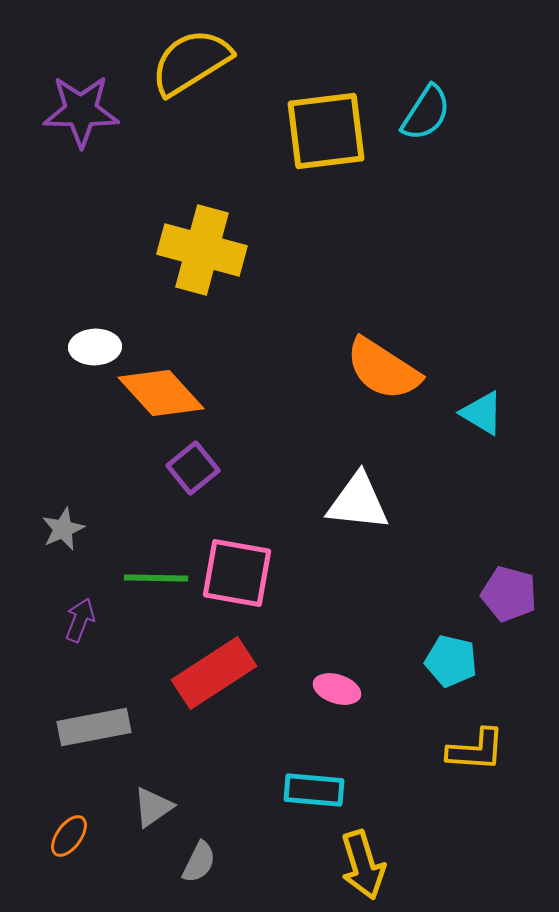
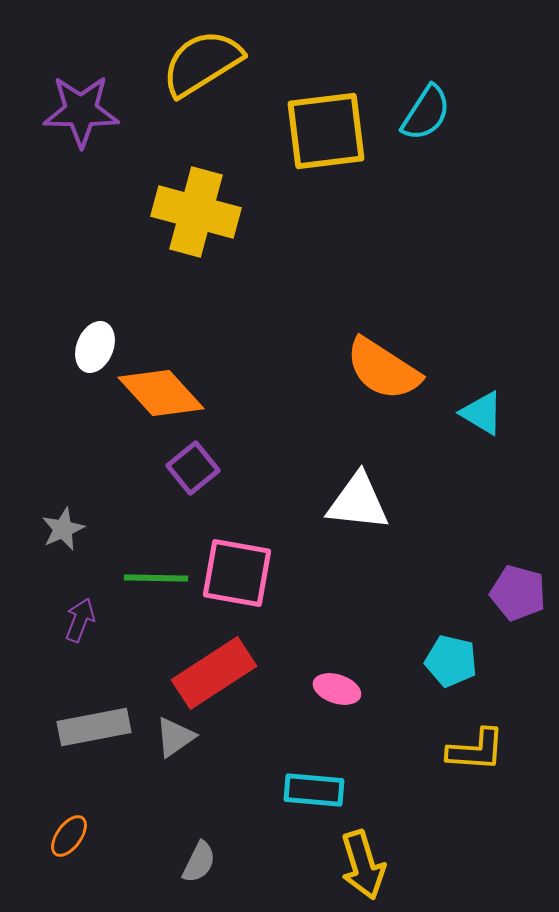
yellow semicircle: moved 11 px right, 1 px down
yellow cross: moved 6 px left, 38 px up
white ellipse: rotated 66 degrees counterclockwise
purple pentagon: moved 9 px right, 1 px up
gray triangle: moved 22 px right, 70 px up
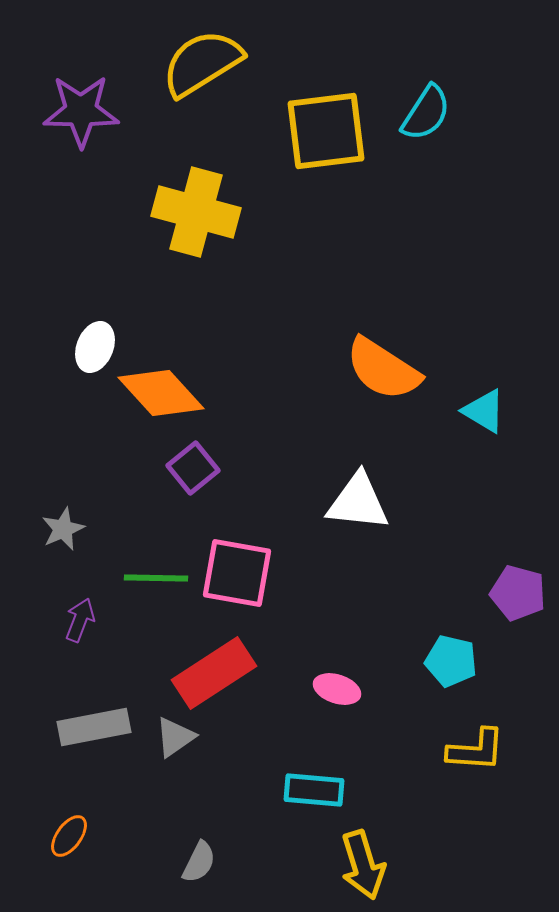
cyan triangle: moved 2 px right, 2 px up
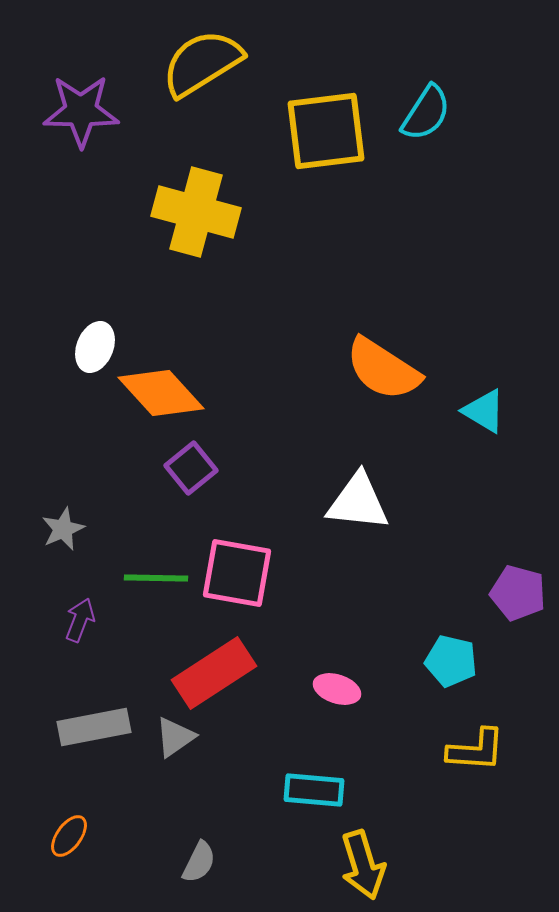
purple square: moved 2 px left
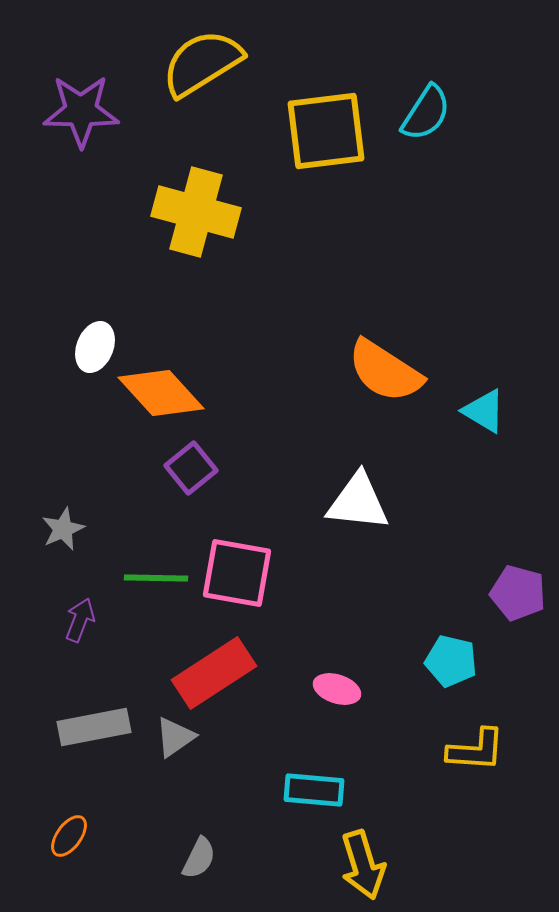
orange semicircle: moved 2 px right, 2 px down
gray semicircle: moved 4 px up
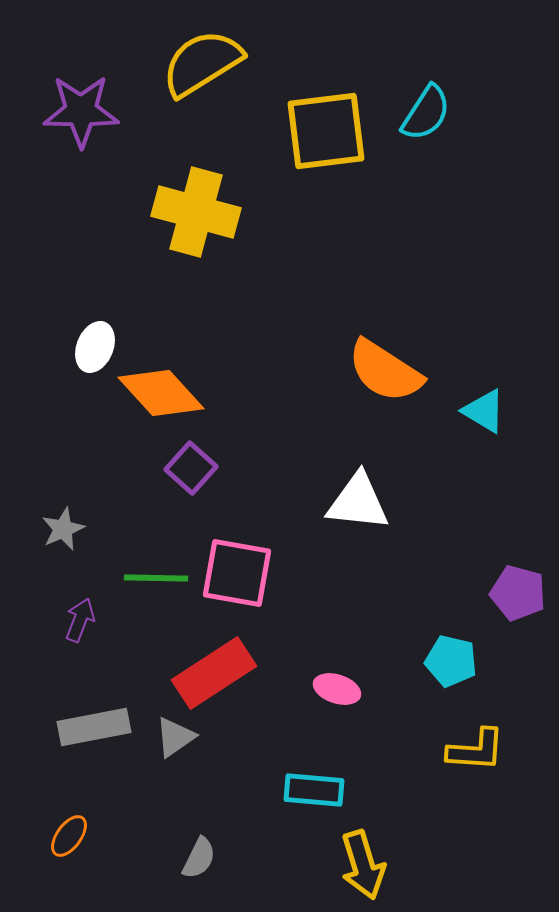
purple square: rotated 9 degrees counterclockwise
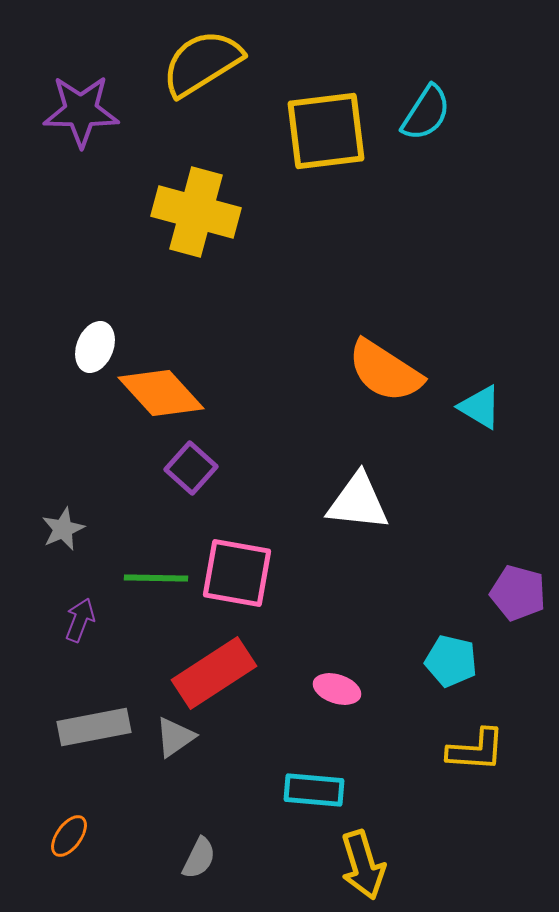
cyan triangle: moved 4 px left, 4 px up
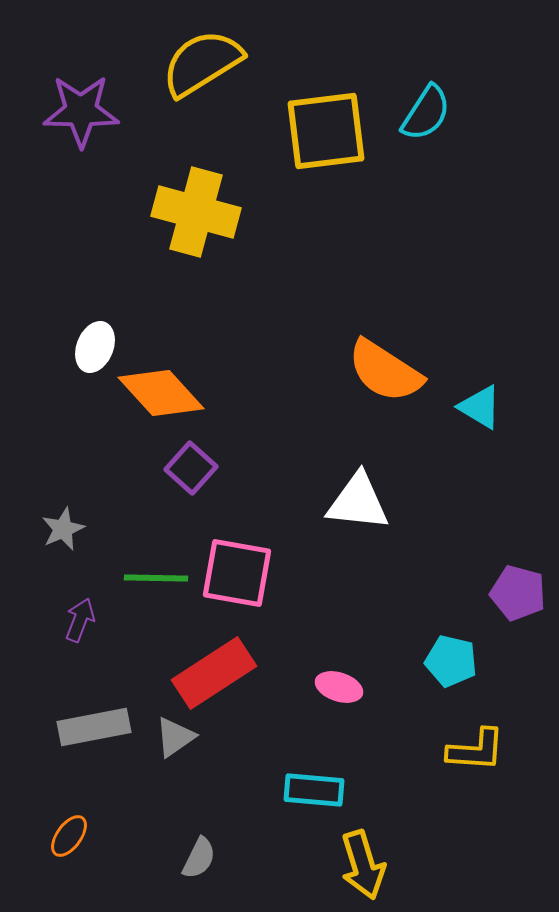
pink ellipse: moved 2 px right, 2 px up
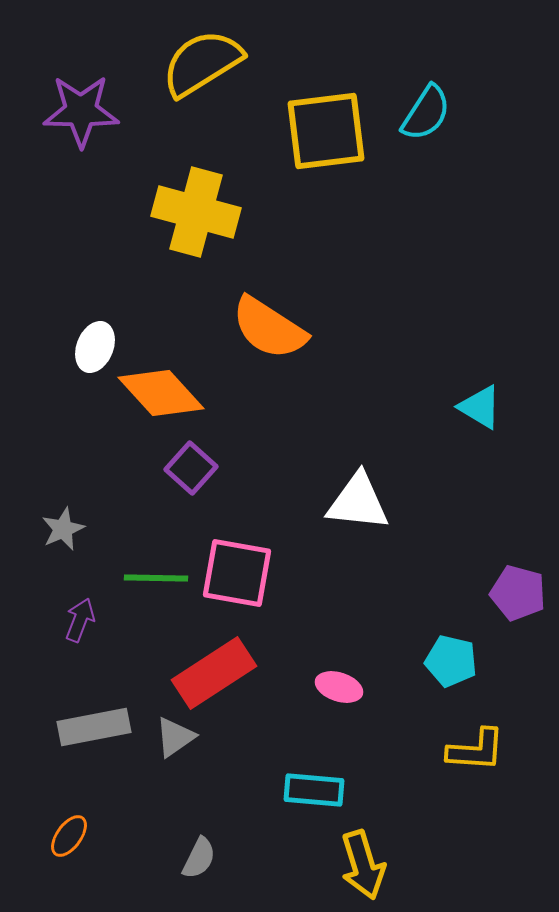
orange semicircle: moved 116 px left, 43 px up
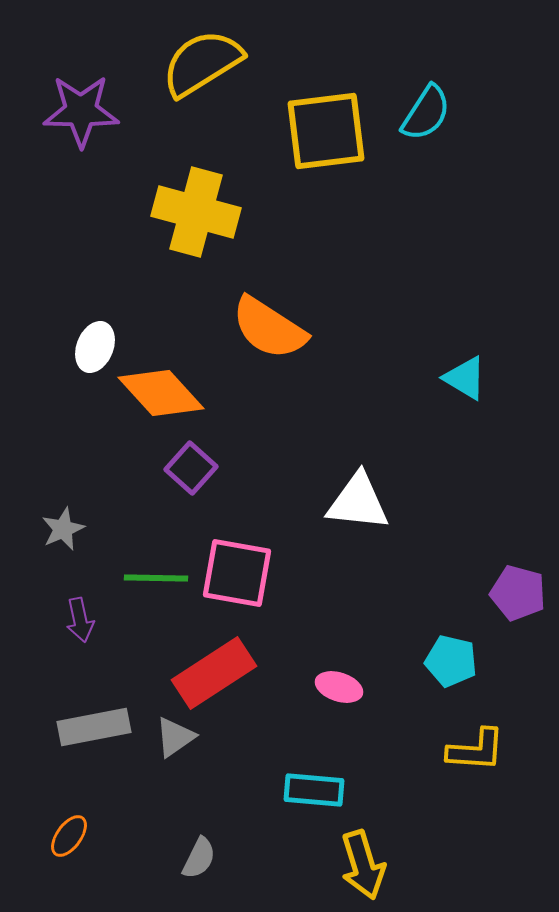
cyan triangle: moved 15 px left, 29 px up
purple arrow: rotated 147 degrees clockwise
